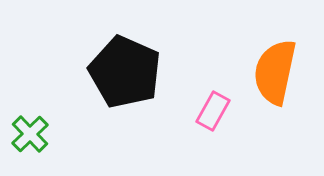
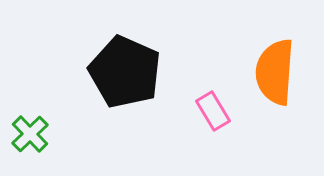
orange semicircle: rotated 8 degrees counterclockwise
pink rectangle: rotated 60 degrees counterclockwise
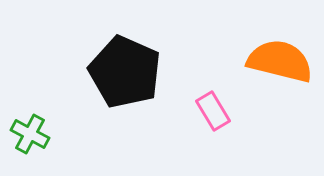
orange semicircle: moved 5 px right, 11 px up; rotated 100 degrees clockwise
green cross: rotated 18 degrees counterclockwise
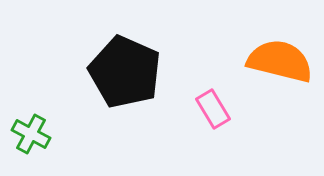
pink rectangle: moved 2 px up
green cross: moved 1 px right
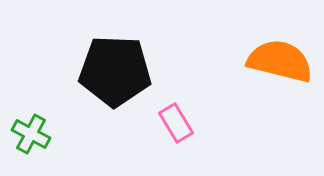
black pentagon: moved 10 px left, 1 px up; rotated 22 degrees counterclockwise
pink rectangle: moved 37 px left, 14 px down
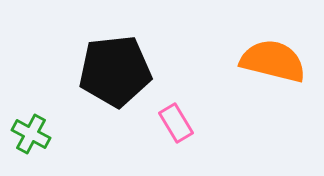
orange semicircle: moved 7 px left
black pentagon: rotated 8 degrees counterclockwise
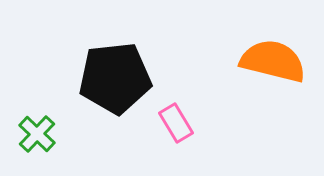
black pentagon: moved 7 px down
green cross: moved 6 px right; rotated 15 degrees clockwise
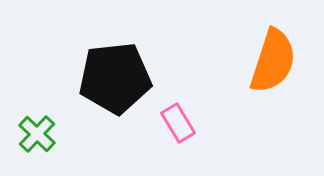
orange semicircle: rotated 94 degrees clockwise
pink rectangle: moved 2 px right
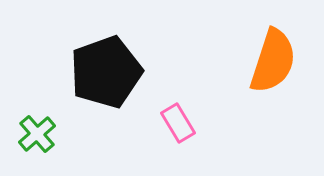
black pentagon: moved 9 px left, 6 px up; rotated 14 degrees counterclockwise
green cross: rotated 6 degrees clockwise
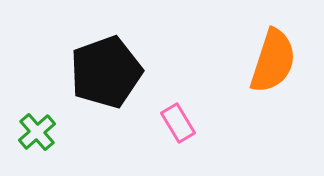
green cross: moved 2 px up
